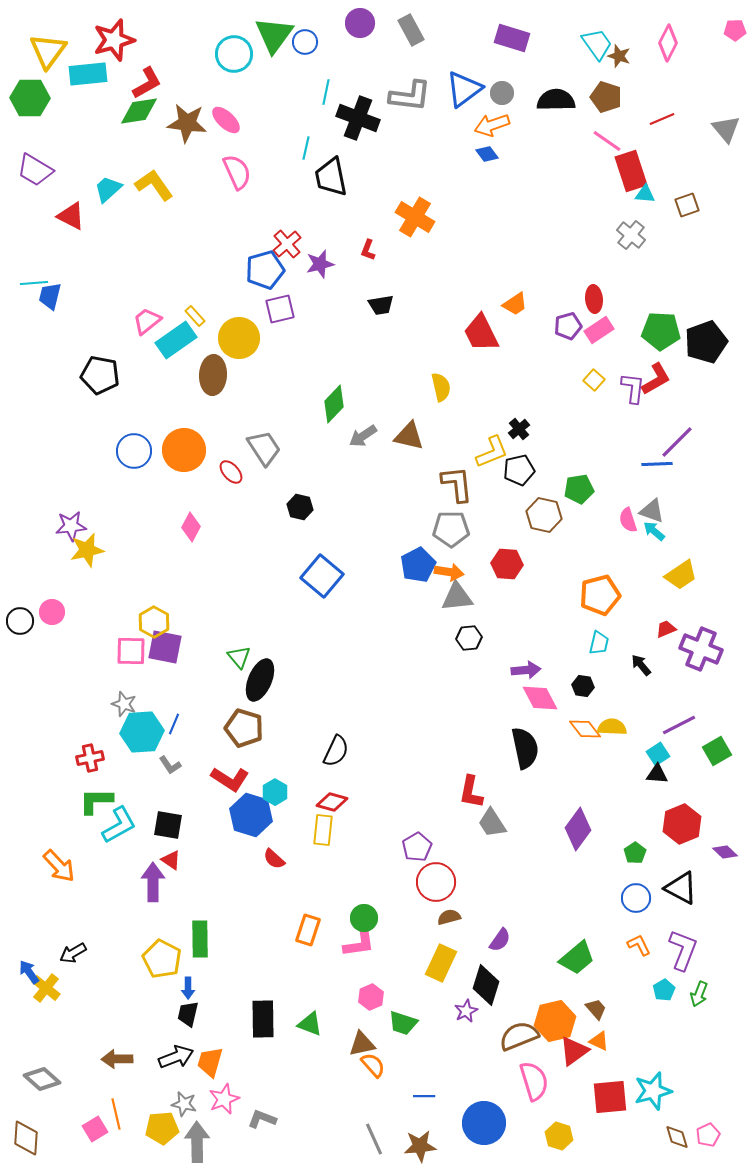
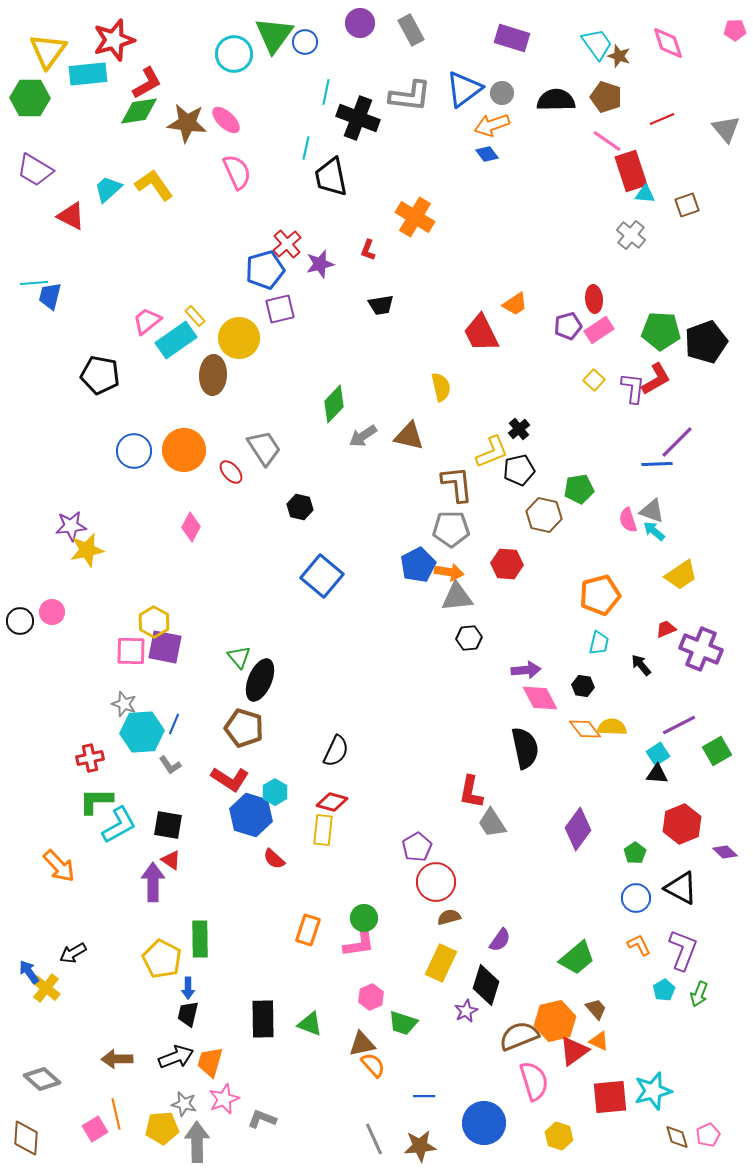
pink diamond at (668, 43): rotated 45 degrees counterclockwise
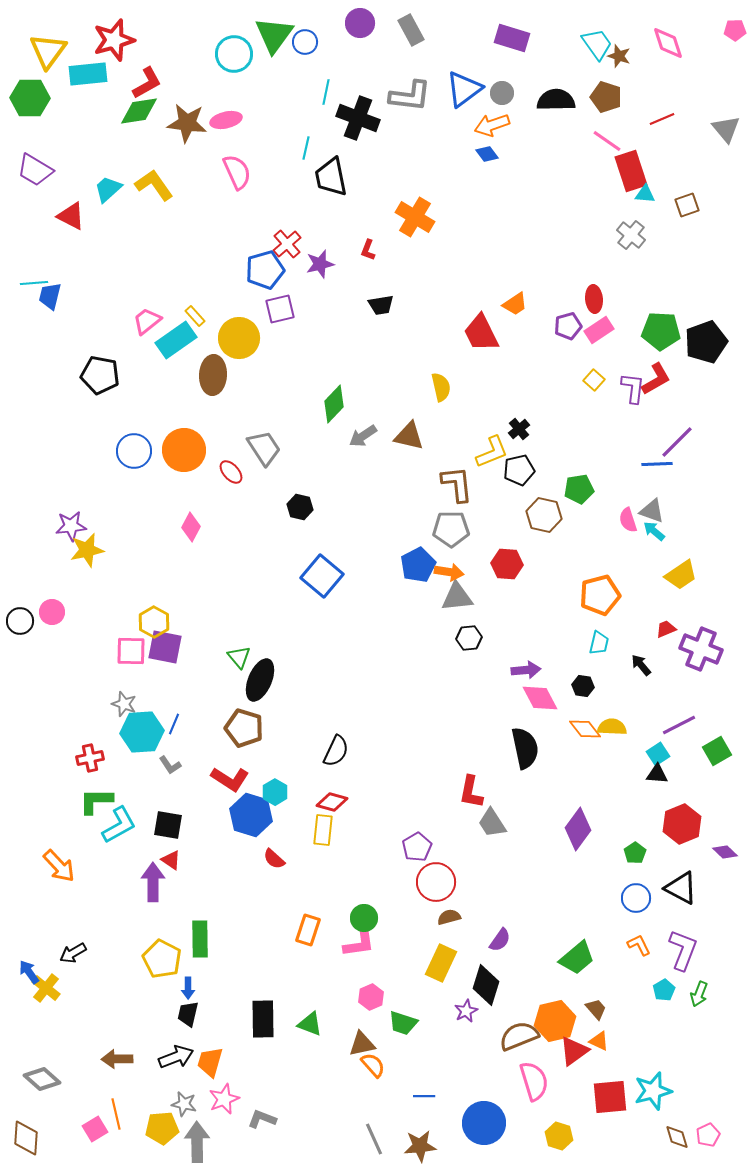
pink ellipse at (226, 120): rotated 56 degrees counterclockwise
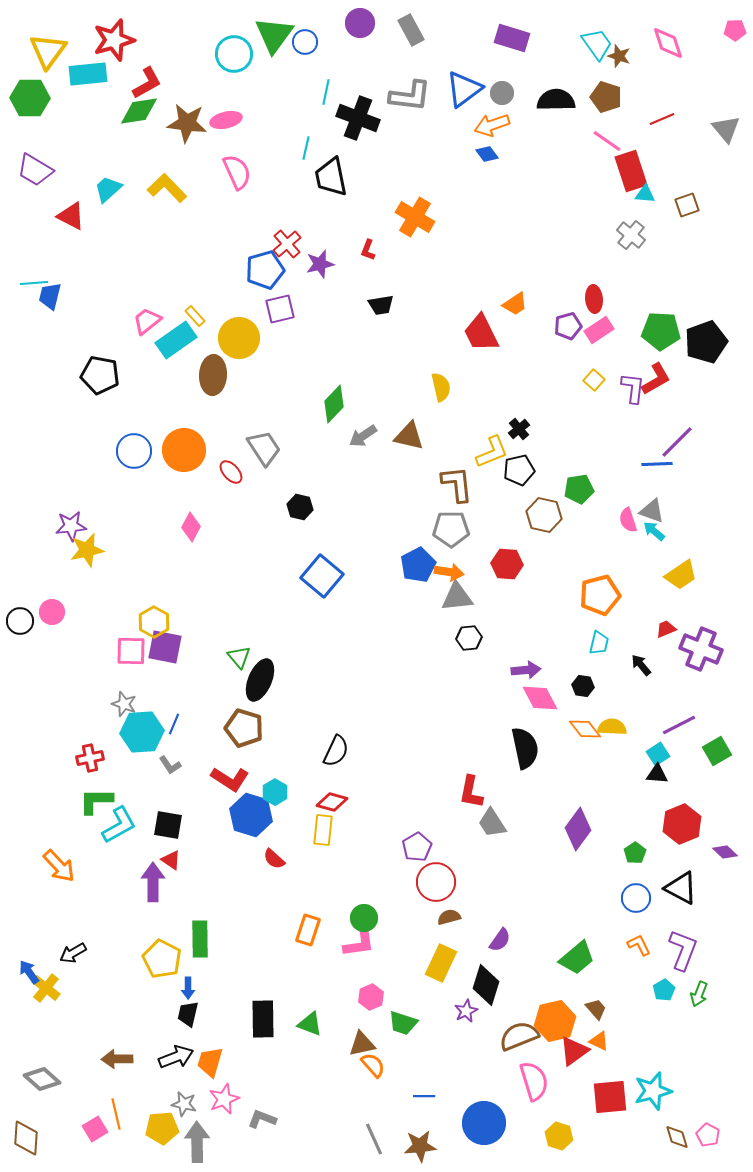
yellow L-shape at (154, 185): moved 13 px right, 3 px down; rotated 9 degrees counterclockwise
pink pentagon at (708, 1135): rotated 20 degrees counterclockwise
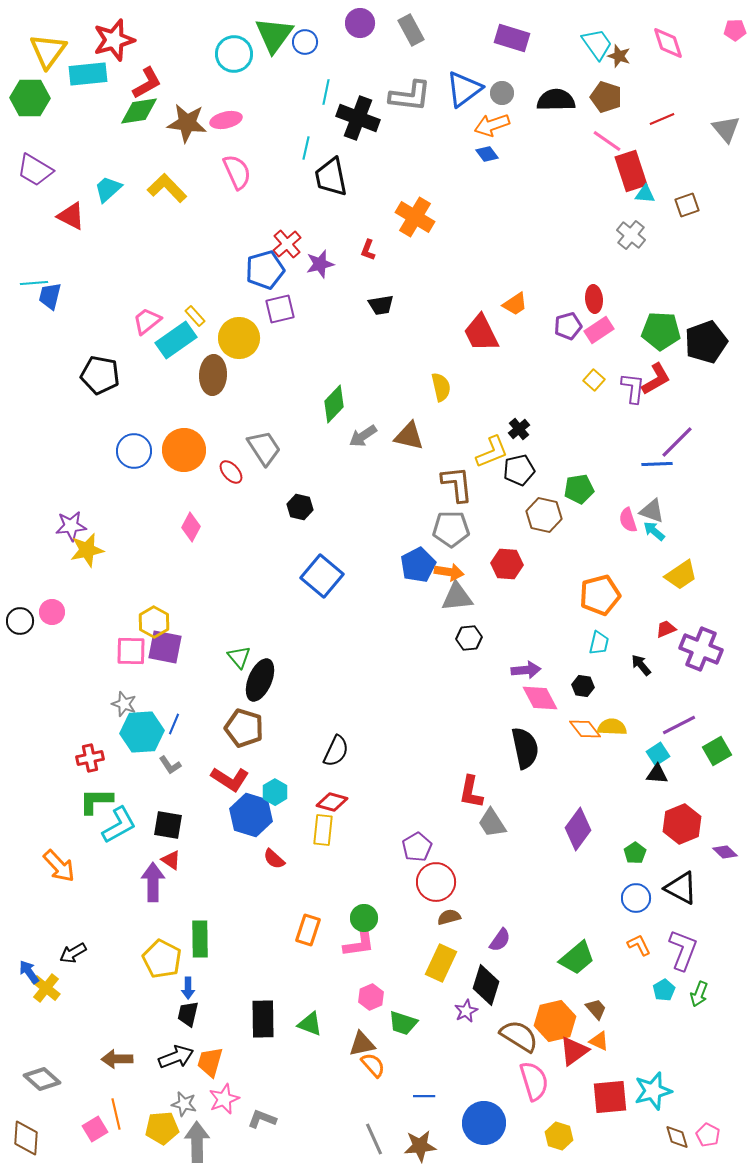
brown semicircle at (519, 1036): rotated 54 degrees clockwise
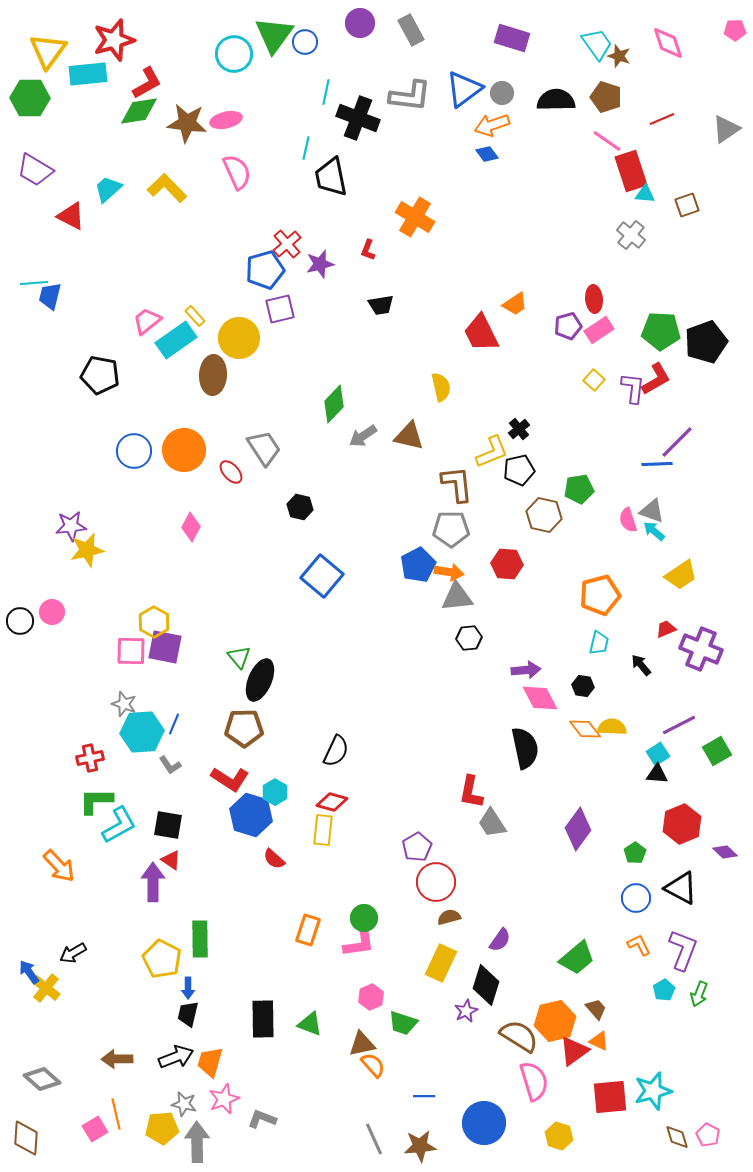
gray triangle at (726, 129): rotated 36 degrees clockwise
brown pentagon at (244, 728): rotated 18 degrees counterclockwise
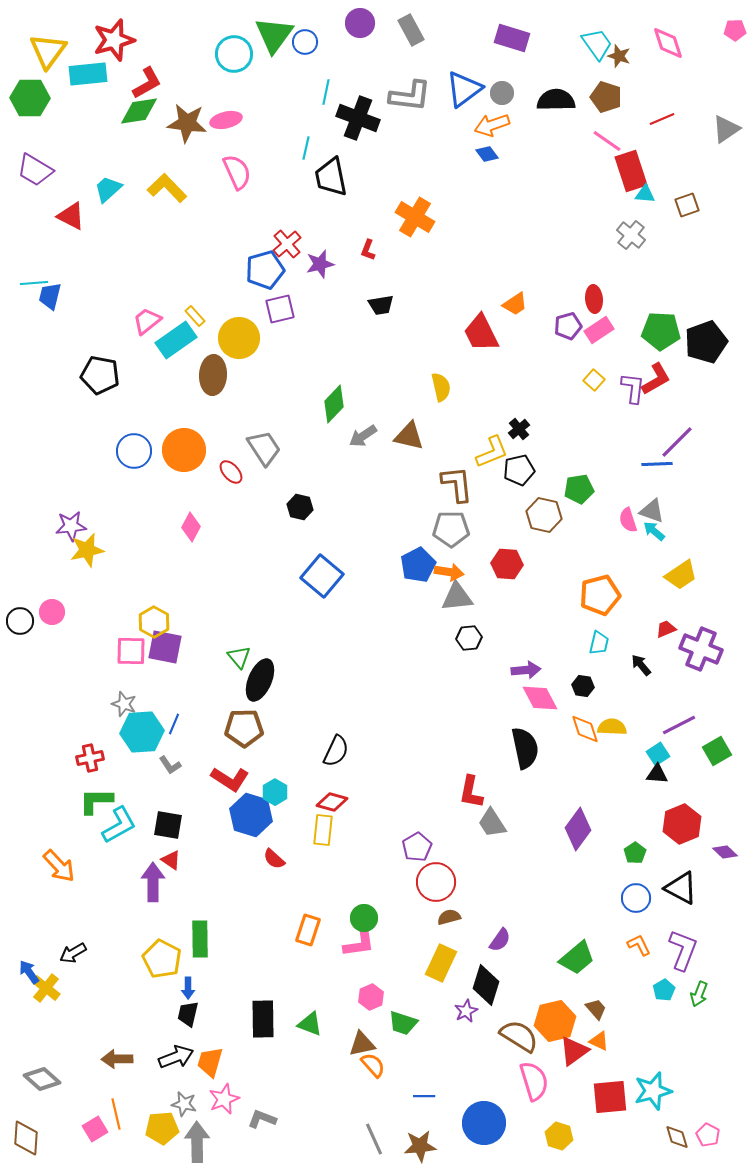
orange diamond at (585, 729): rotated 20 degrees clockwise
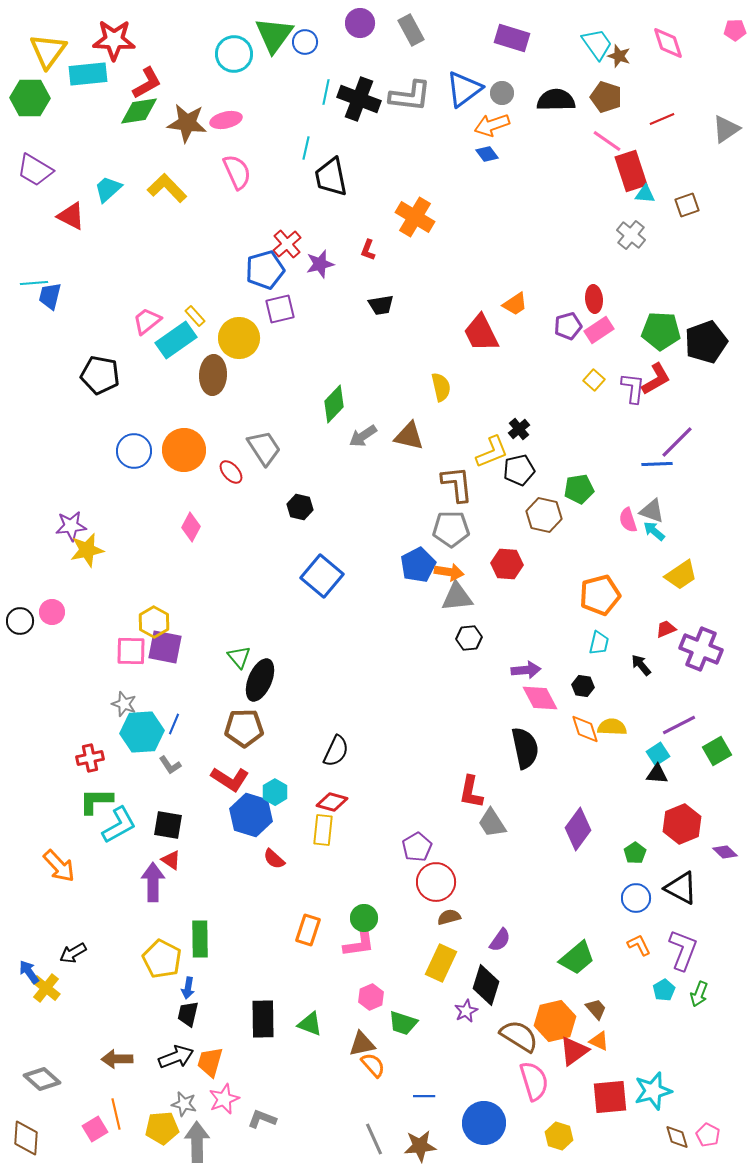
red star at (114, 40): rotated 18 degrees clockwise
black cross at (358, 118): moved 1 px right, 19 px up
blue arrow at (188, 988): rotated 10 degrees clockwise
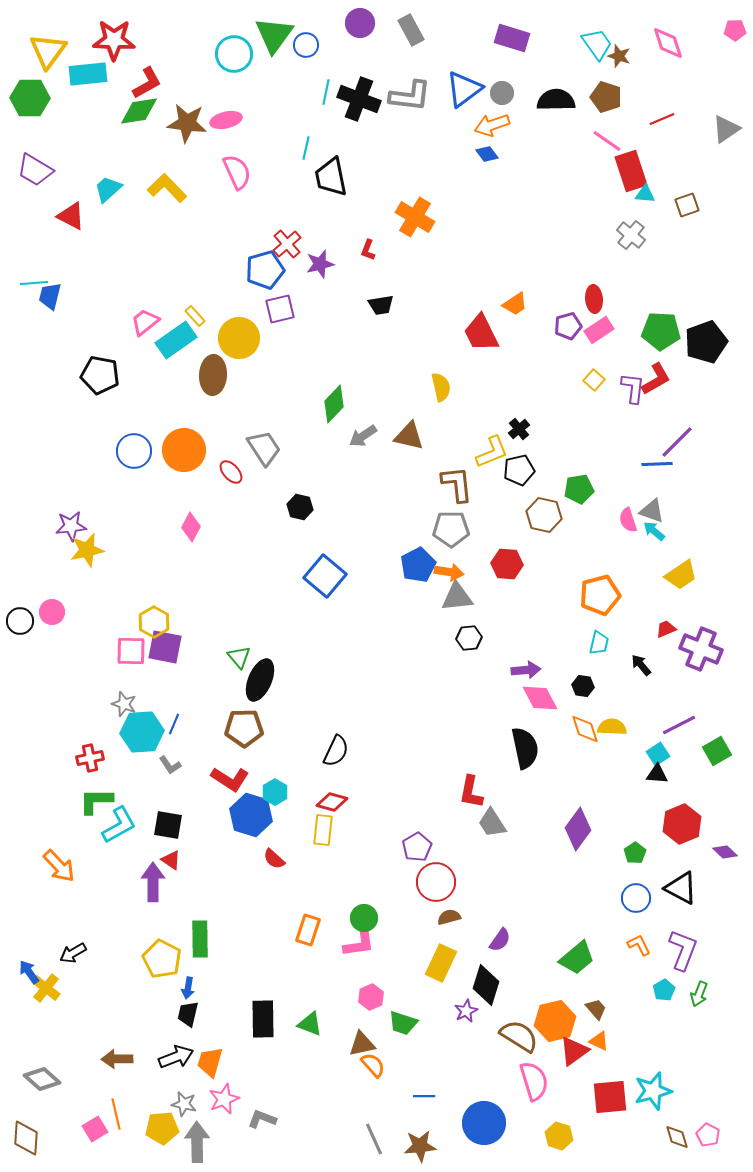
blue circle at (305, 42): moved 1 px right, 3 px down
pink trapezoid at (147, 321): moved 2 px left, 1 px down
blue square at (322, 576): moved 3 px right
